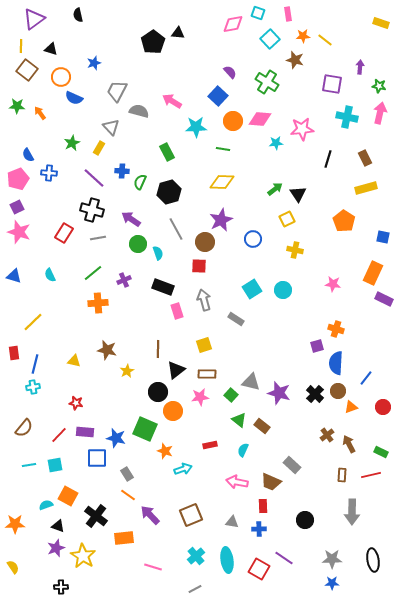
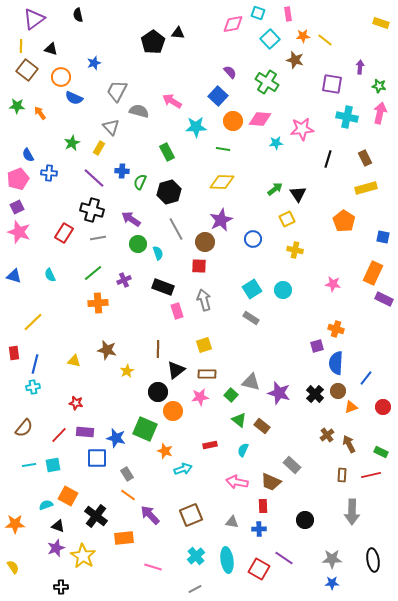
gray rectangle at (236, 319): moved 15 px right, 1 px up
cyan square at (55, 465): moved 2 px left
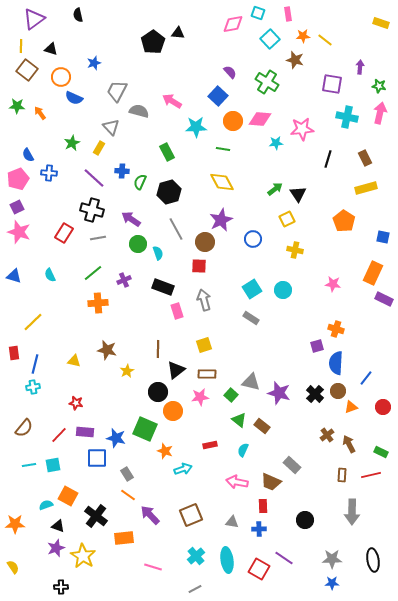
yellow diamond at (222, 182): rotated 60 degrees clockwise
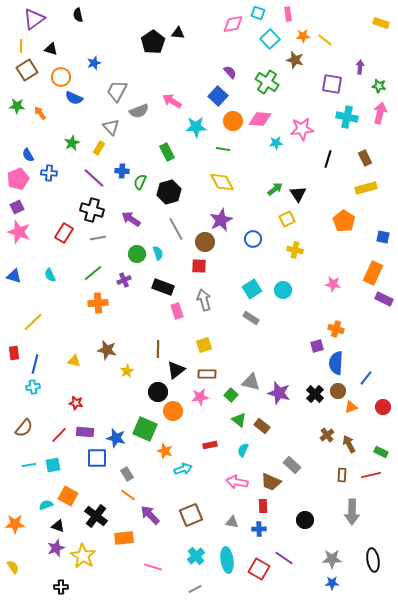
brown square at (27, 70): rotated 20 degrees clockwise
gray semicircle at (139, 111): rotated 144 degrees clockwise
green circle at (138, 244): moved 1 px left, 10 px down
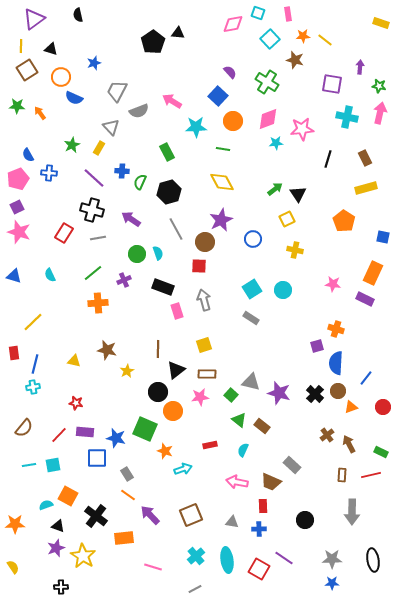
pink diamond at (260, 119): moved 8 px right; rotated 25 degrees counterclockwise
green star at (72, 143): moved 2 px down
purple rectangle at (384, 299): moved 19 px left
